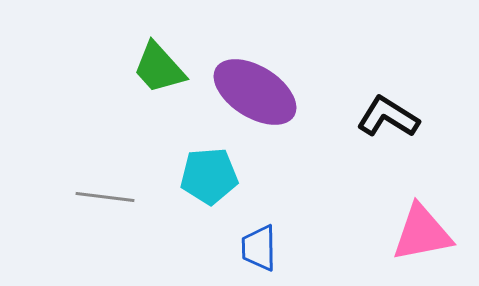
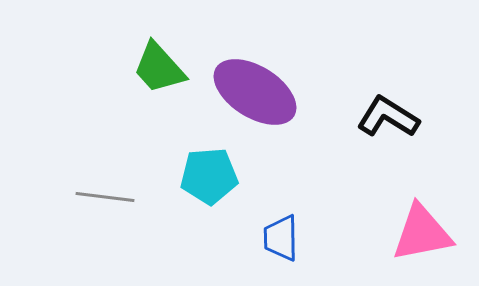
blue trapezoid: moved 22 px right, 10 px up
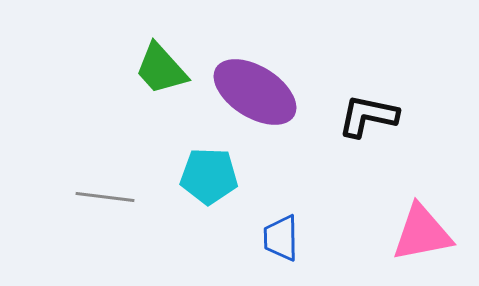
green trapezoid: moved 2 px right, 1 px down
black L-shape: moved 20 px left, 1 px up; rotated 20 degrees counterclockwise
cyan pentagon: rotated 6 degrees clockwise
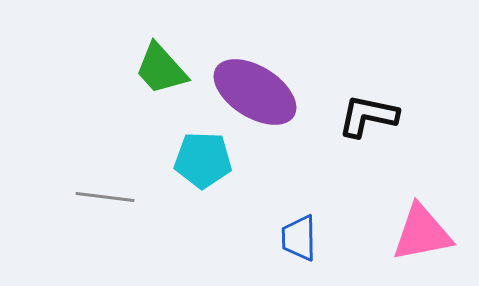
cyan pentagon: moved 6 px left, 16 px up
blue trapezoid: moved 18 px right
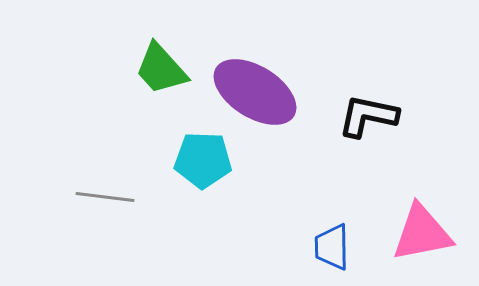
blue trapezoid: moved 33 px right, 9 px down
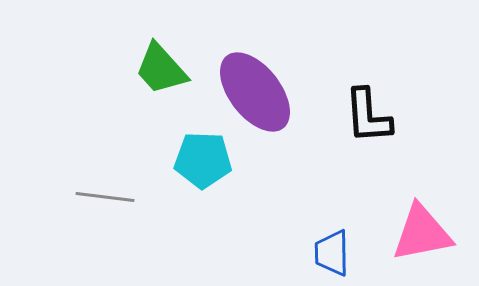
purple ellipse: rotated 20 degrees clockwise
black L-shape: rotated 106 degrees counterclockwise
blue trapezoid: moved 6 px down
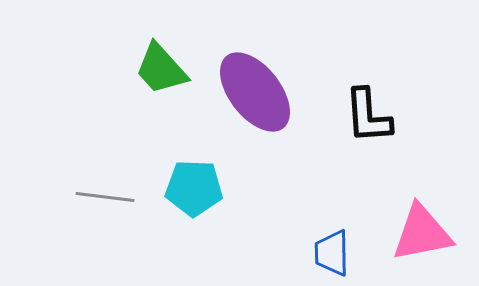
cyan pentagon: moved 9 px left, 28 px down
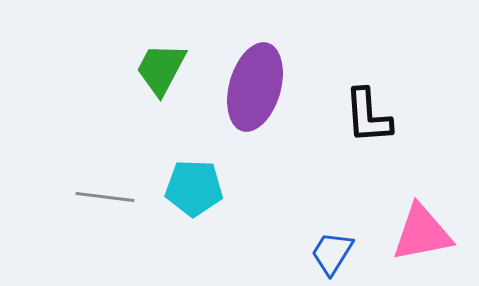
green trapezoid: rotated 70 degrees clockwise
purple ellipse: moved 5 px up; rotated 54 degrees clockwise
blue trapezoid: rotated 33 degrees clockwise
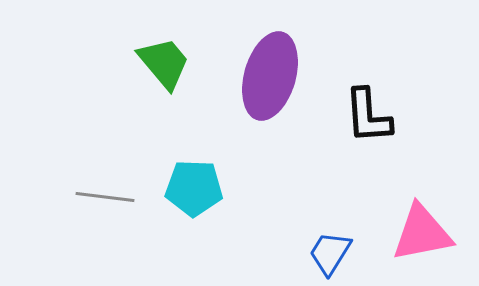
green trapezoid: moved 3 px right, 6 px up; rotated 112 degrees clockwise
purple ellipse: moved 15 px right, 11 px up
blue trapezoid: moved 2 px left
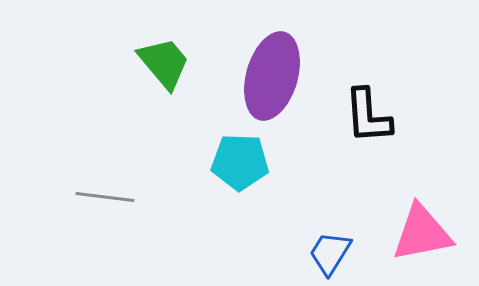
purple ellipse: moved 2 px right
cyan pentagon: moved 46 px right, 26 px up
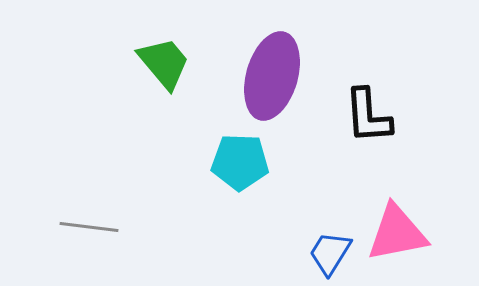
gray line: moved 16 px left, 30 px down
pink triangle: moved 25 px left
